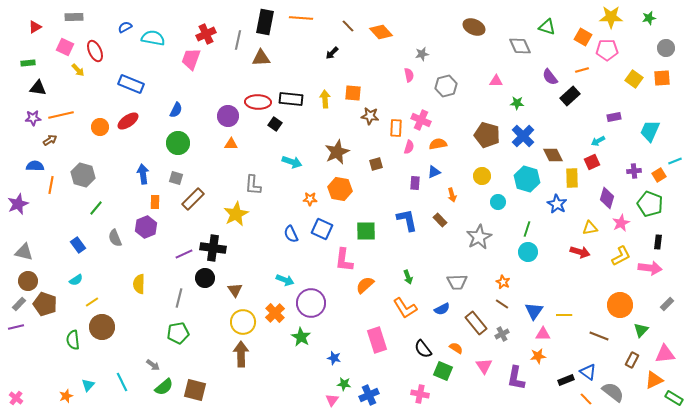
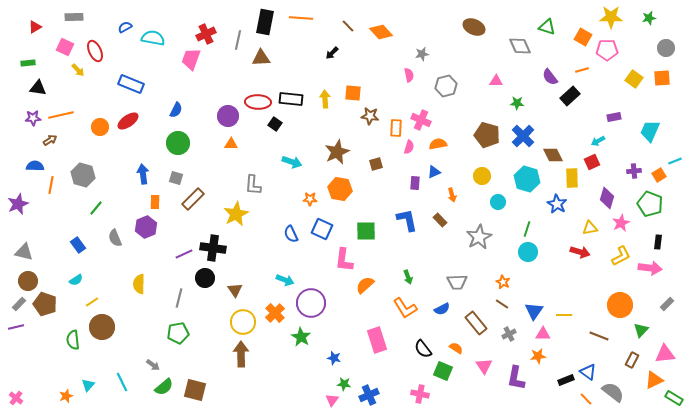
gray cross at (502, 334): moved 7 px right
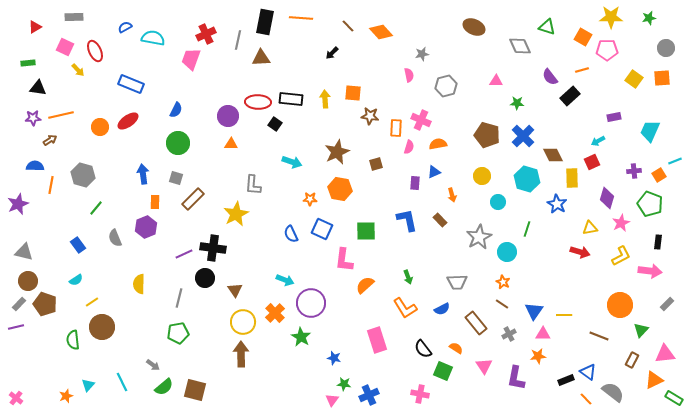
cyan circle at (528, 252): moved 21 px left
pink arrow at (650, 268): moved 3 px down
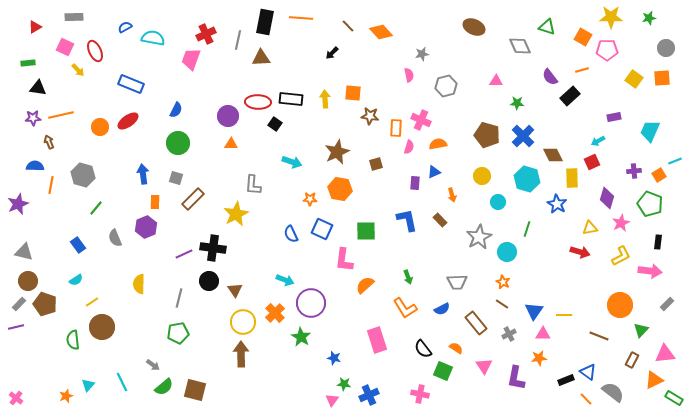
brown arrow at (50, 140): moved 1 px left, 2 px down; rotated 80 degrees counterclockwise
black circle at (205, 278): moved 4 px right, 3 px down
orange star at (538, 356): moved 1 px right, 2 px down
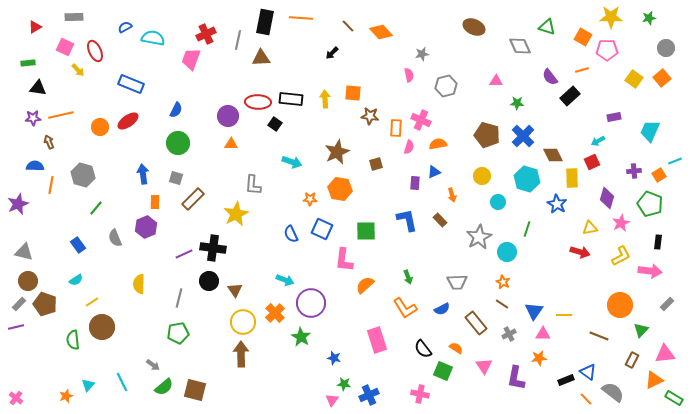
orange square at (662, 78): rotated 36 degrees counterclockwise
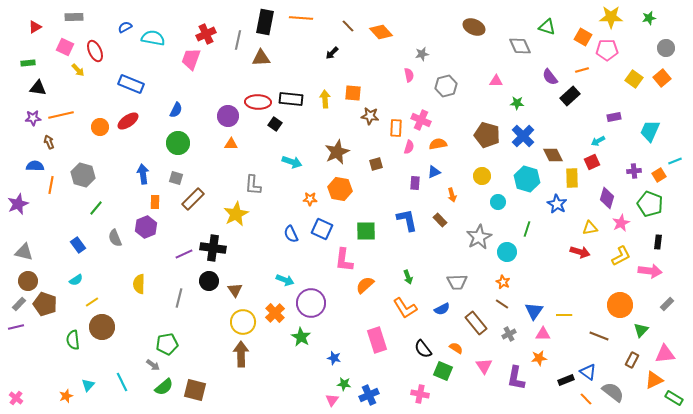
green pentagon at (178, 333): moved 11 px left, 11 px down
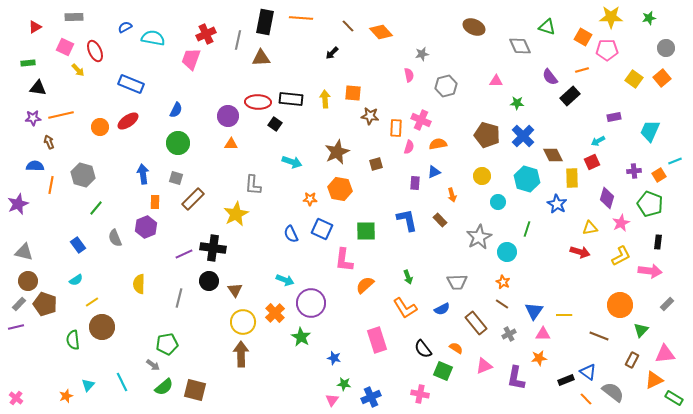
pink triangle at (484, 366): rotated 42 degrees clockwise
blue cross at (369, 395): moved 2 px right, 2 px down
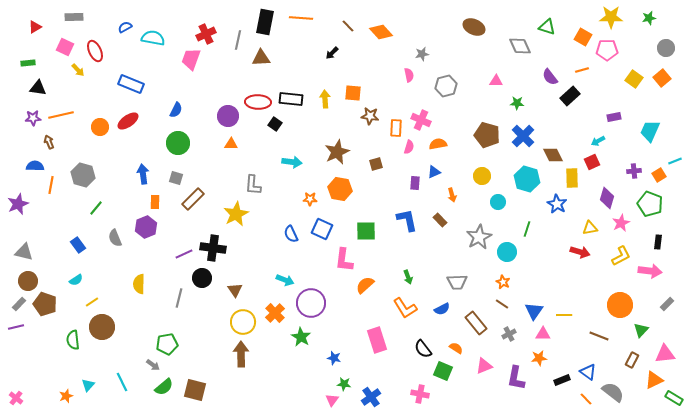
cyan arrow at (292, 162): rotated 12 degrees counterclockwise
black circle at (209, 281): moved 7 px left, 3 px up
black rectangle at (566, 380): moved 4 px left
blue cross at (371, 397): rotated 12 degrees counterclockwise
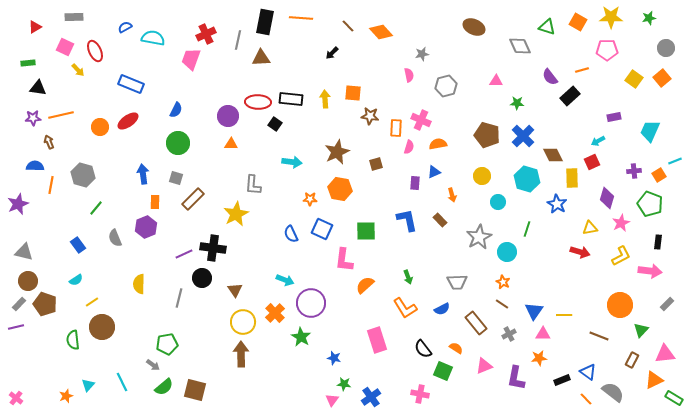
orange square at (583, 37): moved 5 px left, 15 px up
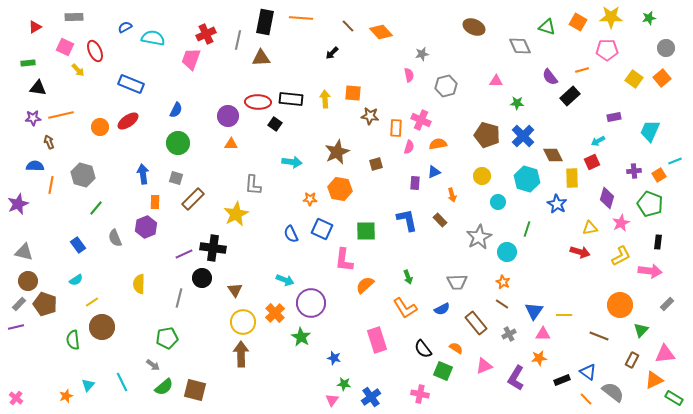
green pentagon at (167, 344): moved 6 px up
purple L-shape at (516, 378): rotated 20 degrees clockwise
